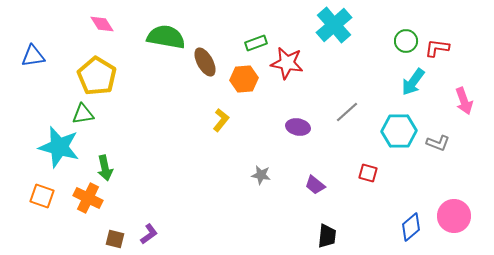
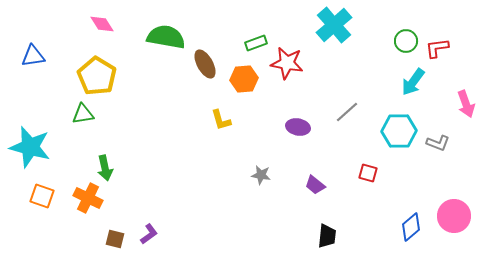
red L-shape: rotated 15 degrees counterclockwise
brown ellipse: moved 2 px down
pink arrow: moved 2 px right, 3 px down
yellow L-shape: rotated 125 degrees clockwise
cyan star: moved 29 px left
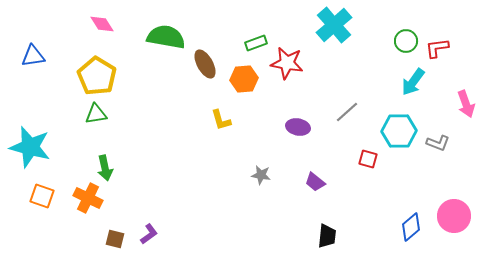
green triangle: moved 13 px right
red square: moved 14 px up
purple trapezoid: moved 3 px up
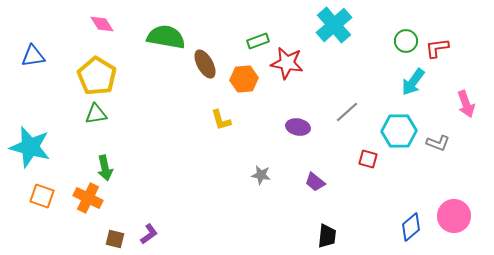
green rectangle: moved 2 px right, 2 px up
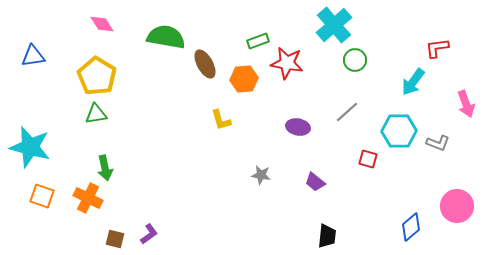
green circle: moved 51 px left, 19 px down
pink circle: moved 3 px right, 10 px up
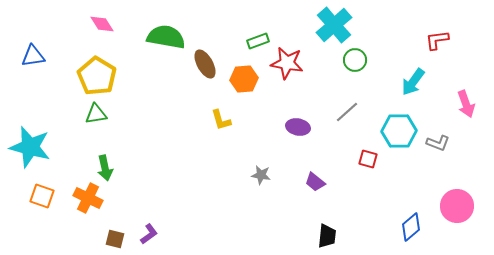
red L-shape: moved 8 px up
